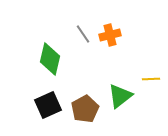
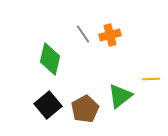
black square: rotated 16 degrees counterclockwise
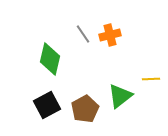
black square: moved 1 px left; rotated 12 degrees clockwise
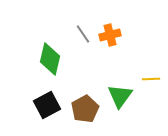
green triangle: rotated 16 degrees counterclockwise
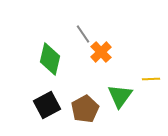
orange cross: moved 9 px left, 17 px down; rotated 30 degrees counterclockwise
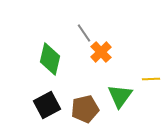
gray line: moved 1 px right, 1 px up
brown pentagon: rotated 16 degrees clockwise
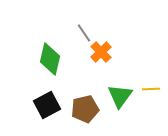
yellow line: moved 10 px down
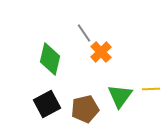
black square: moved 1 px up
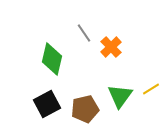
orange cross: moved 10 px right, 5 px up
green diamond: moved 2 px right
yellow line: rotated 30 degrees counterclockwise
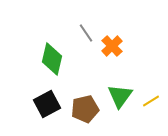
gray line: moved 2 px right
orange cross: moved 1 px right, 1 px up
yellow line: moved 12 px down
